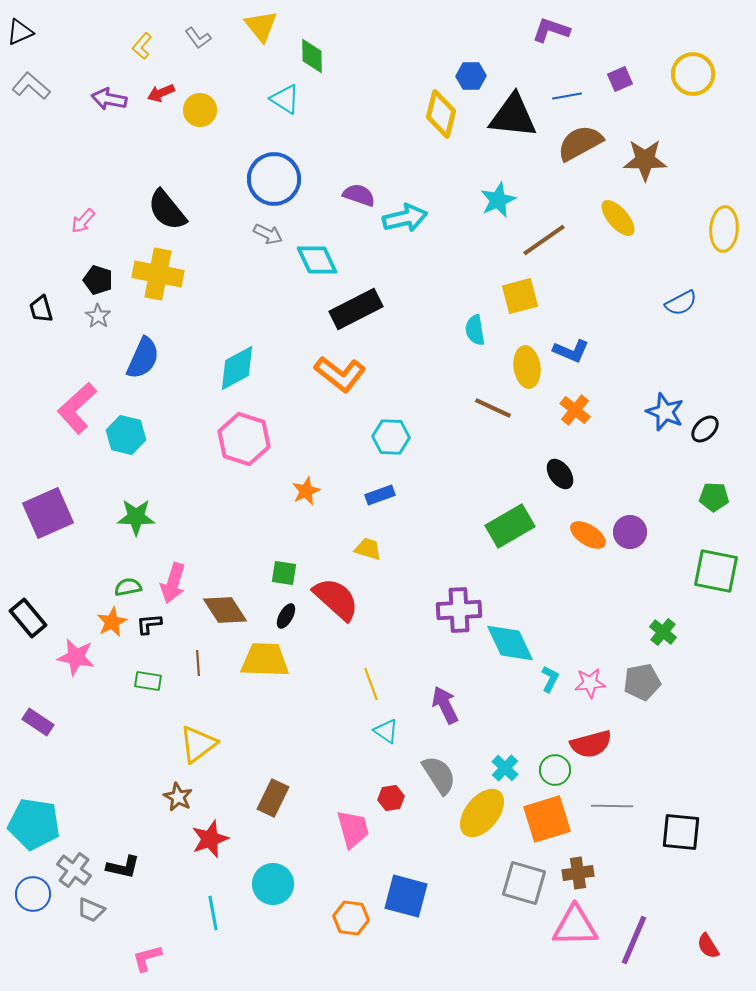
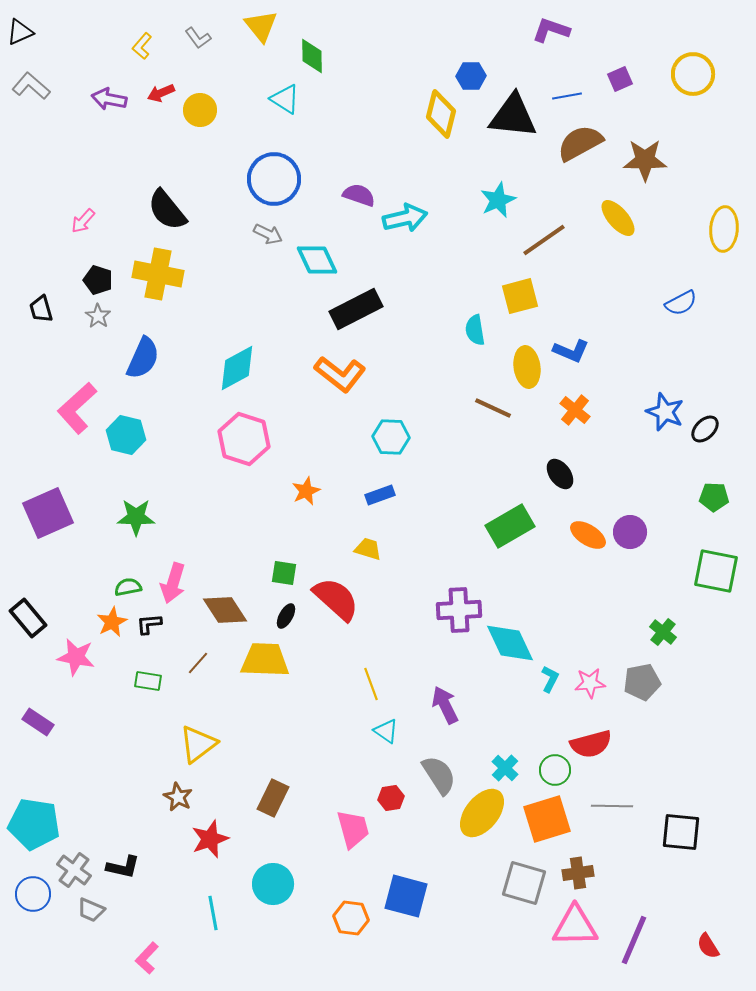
brown line at (198, 663): rotated 45 degrees clockwise
pink L-shape at (147, 958): rotated 32 degrees counterclockwise
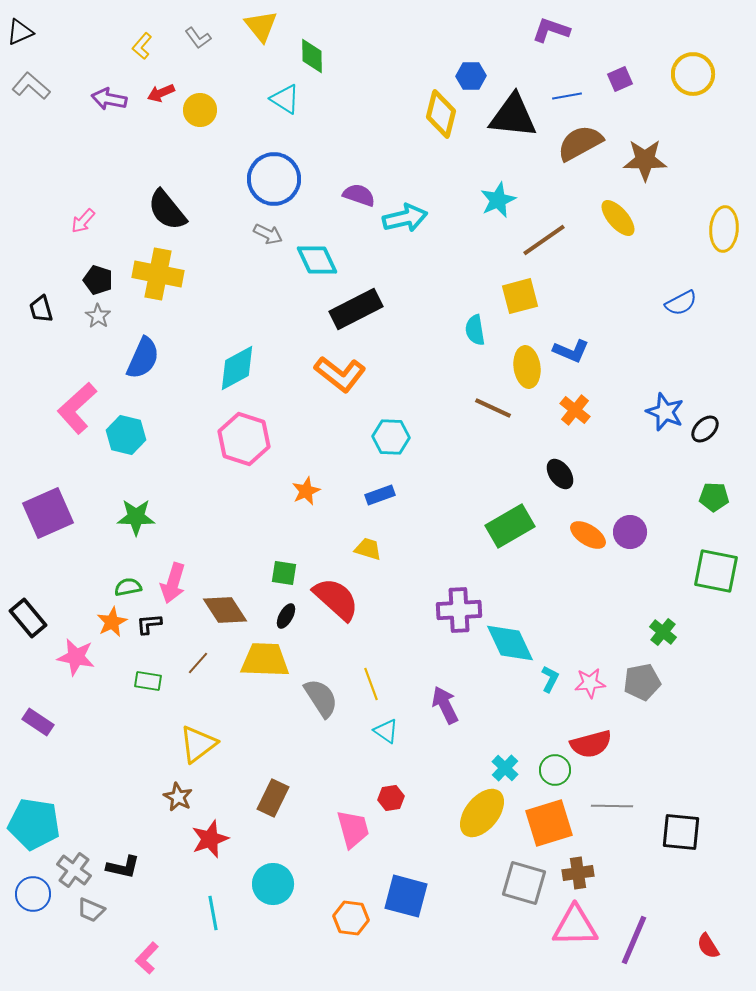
gray semicircle at (439, 775): moved 118 px left, 77 px up
orange square at (547, 819): moved 2 px right, 4 px down
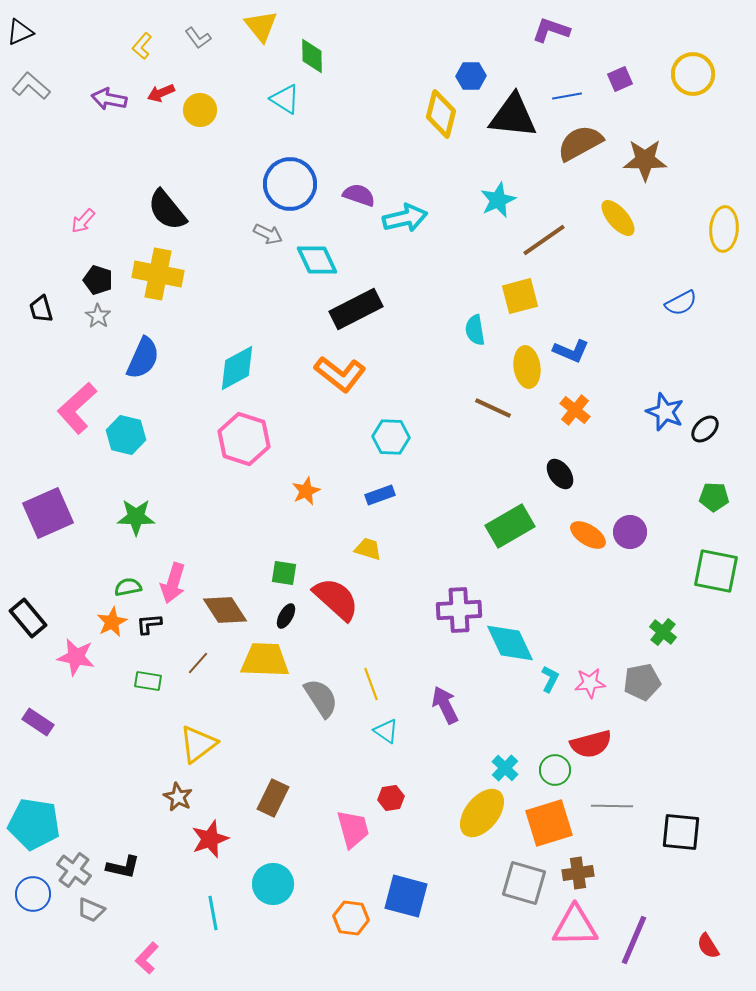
blue circle at (274, 179): moved 16 px right, 5 px down
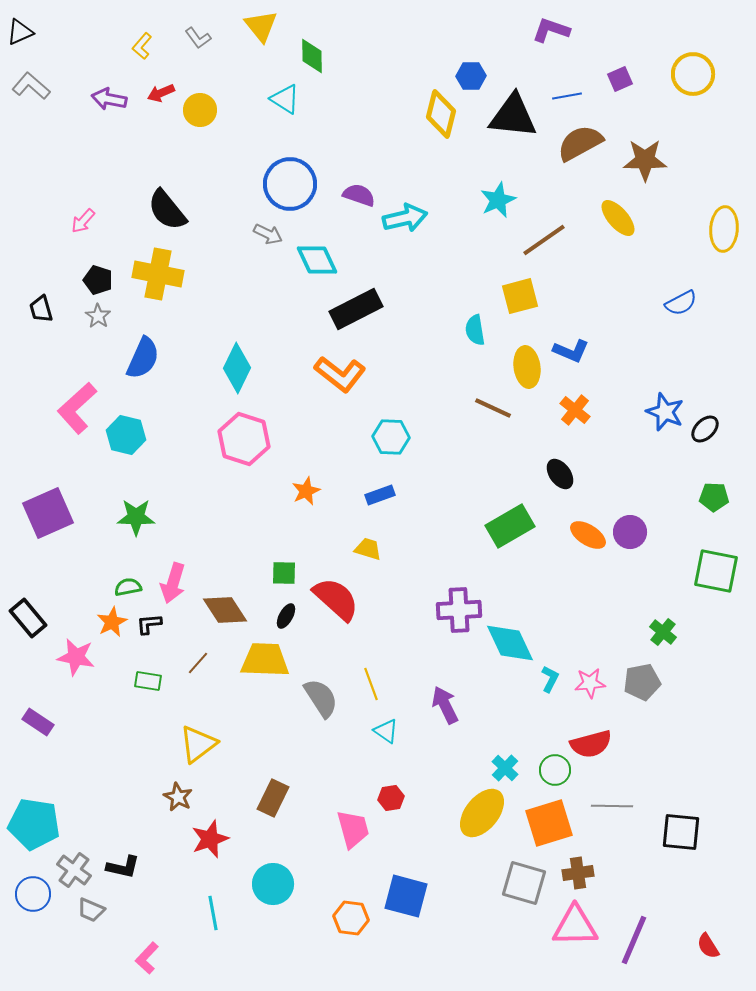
cyan diamond at (237, 368): rotated 36 degrees counterclockwise
green square at (284, 573): rotated 8 degrees counterclockwise
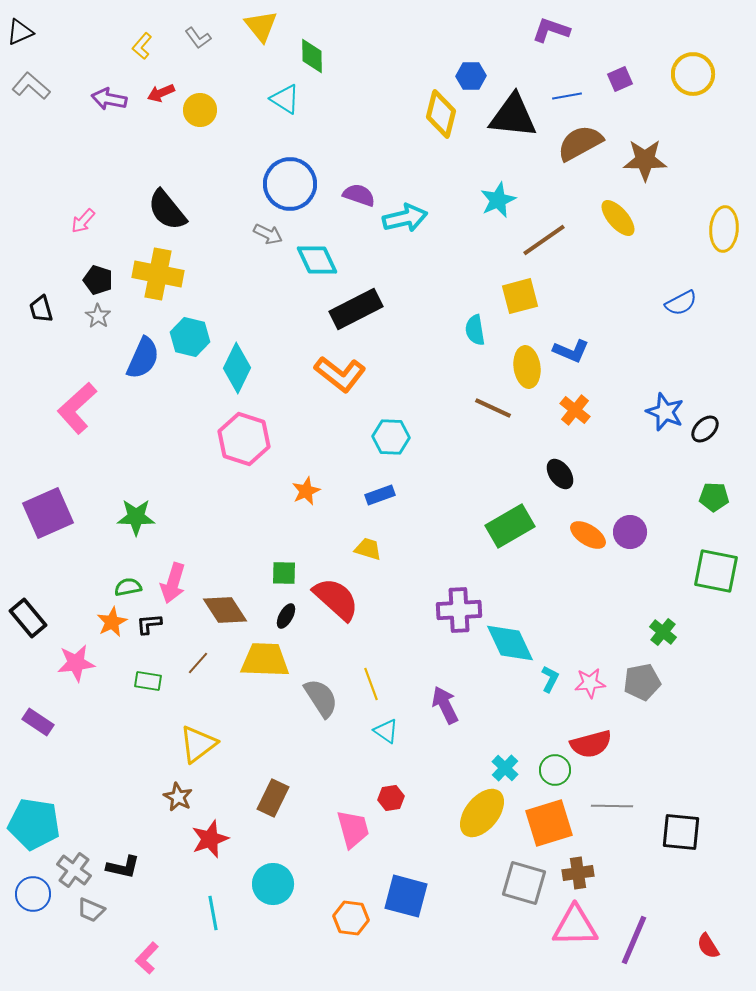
cyan hexagon at (126, 435): moved 64 px right, 98 px up
pink star at (76, 657): moved 6 px down; rotated 18 degrees counterclockwise
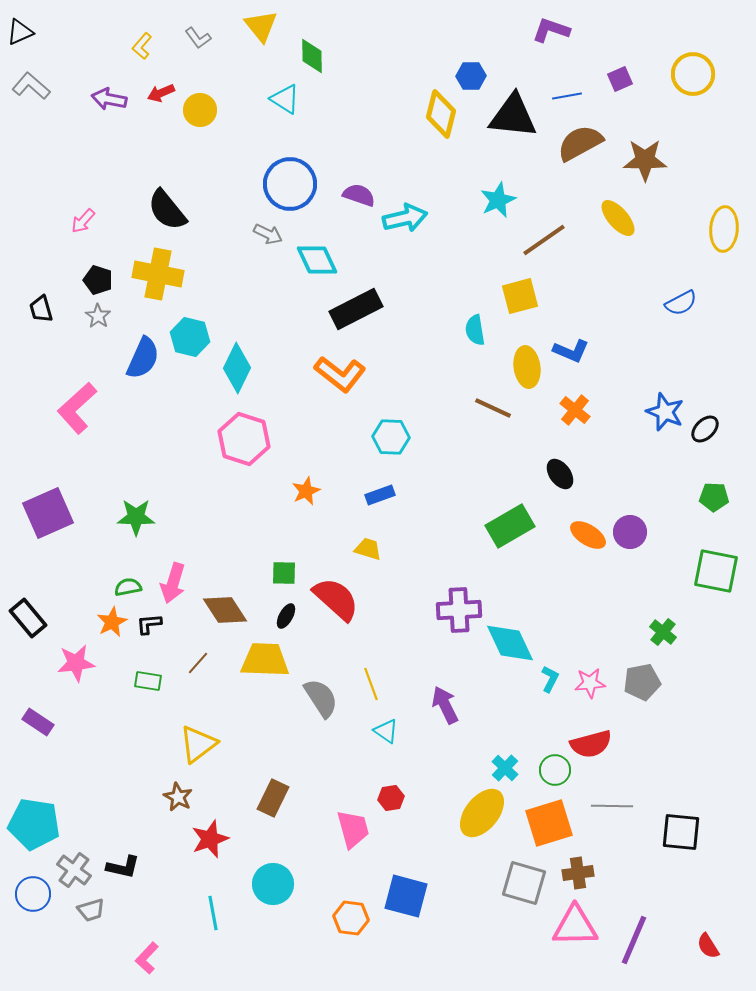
gray trapezoid at (91, 910): rotated 40 degrees counterclockwise
